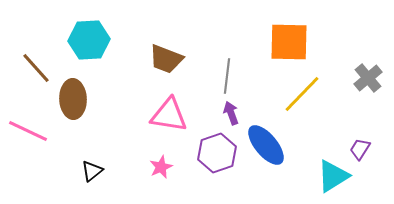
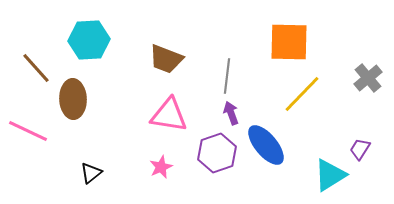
black triangle: moved 1 px left, 2 px down
cyan triangle: moved 3 px left, 1 px up
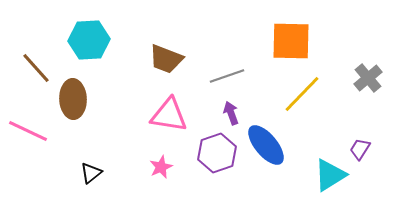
orange square: moved 2 px right, 1 px up
gray line: rotated 64 degrees clockwise
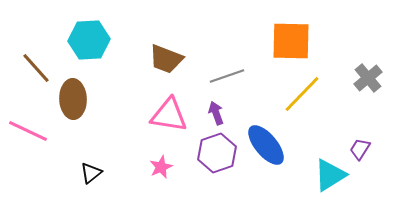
purple arrow: moved 15 px left
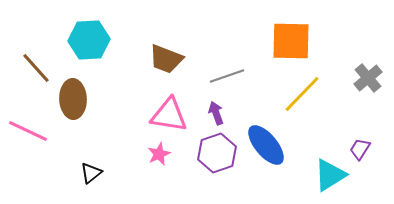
pink star: moved 2 px left, 13 px up
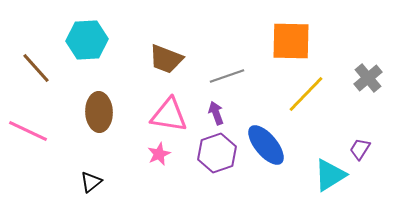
cyan hexagon: moved 2 px left
yellow line: moved 4 px right
brown ellipse: moved 26 px right, 13 px down
black triangle: moved 9 px down
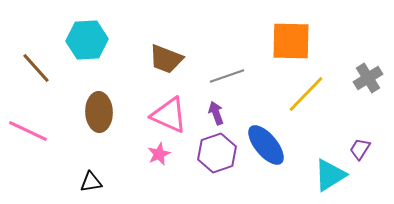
gray cross: rotated 8 degrees clockwise
pink triangle: rotated 15 degrees clockwise
black triangle: rotated 30 degrees clockwise
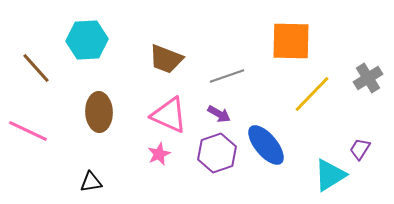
yellow line: moved 6 px right
purple arrow: moved 3 px right, 1 px down; rotated 140 degrees clockwise
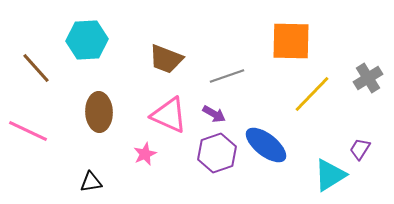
purple arrow: moved 5 px left
blue ellipse: rotated 12 degrees counterclockwise
pink star: moved 14 px left
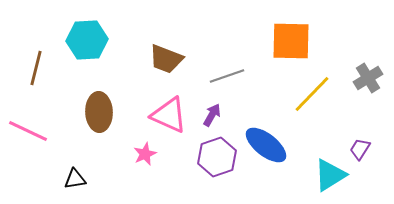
brown line: rotated 56 degrees clockwise
purple arrow: moved 2 px left, 1 px down; rotated 90 degrees counterclockwise
purple hexagon: moved 4 px down
black triangle: moved 16 px left, 3 px up
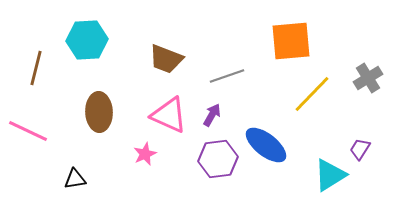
orange square: rotated 6 degrees counterclockwise
purple hexagon: moved 1 px right, 2 px down; rotated 12 degrees clockwise
